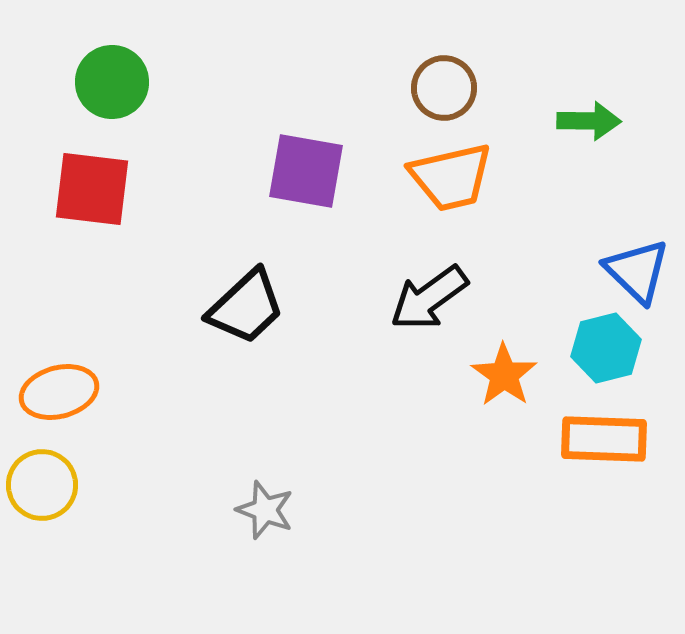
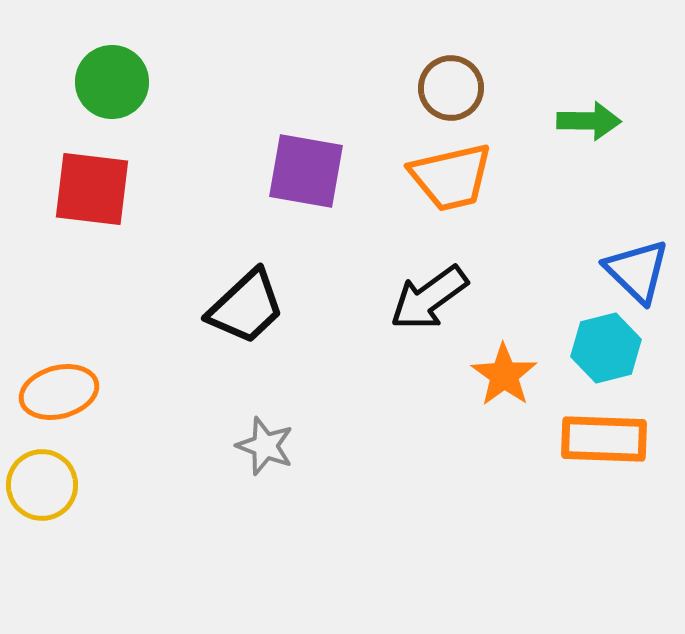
brown circle: moved 7 px right
gray star: moved 64 px up
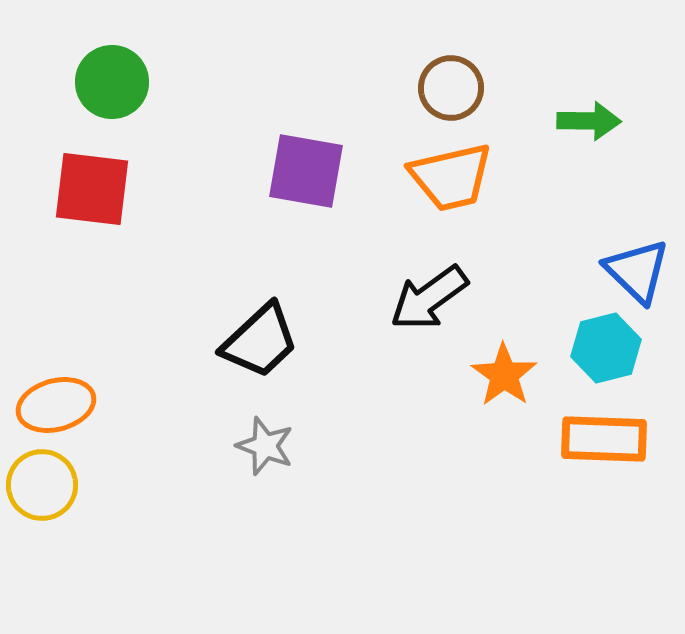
black trapezoid: moved 14 px right, 34 px down
orange ellipse: moved 3 px left, 13 px down
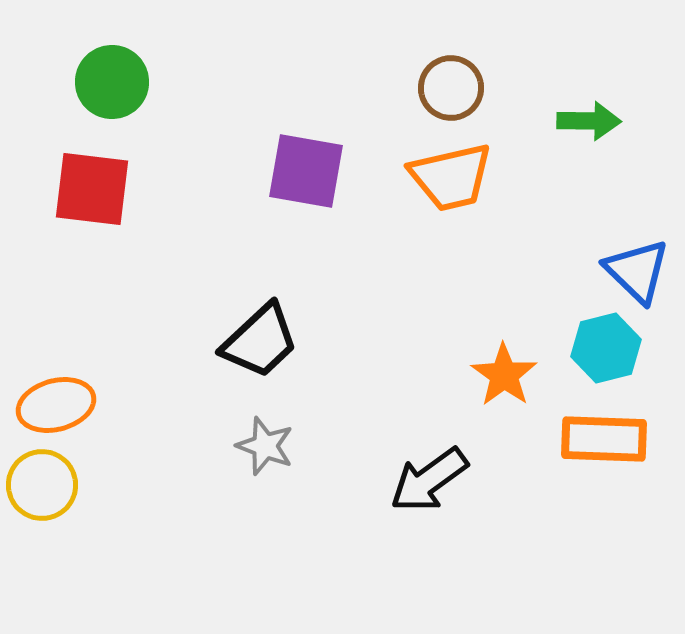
black arrow: moved 182 px down
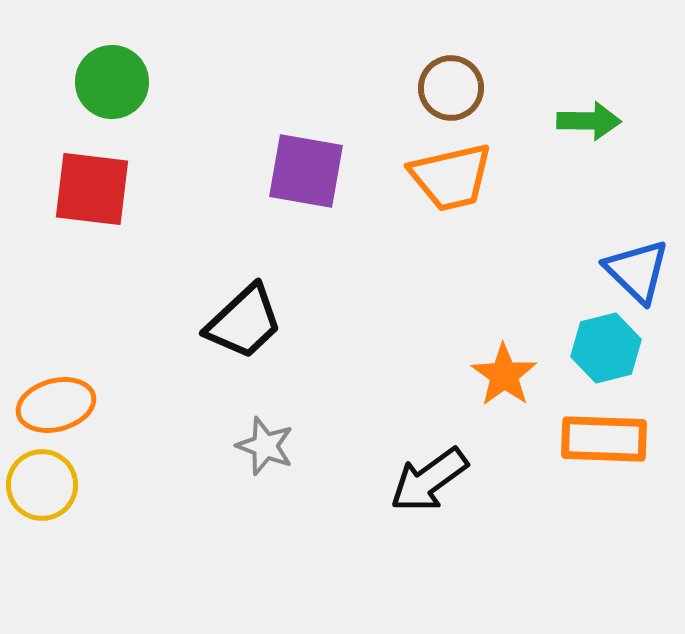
black trapezoid: moved 16 px left, 19 px up
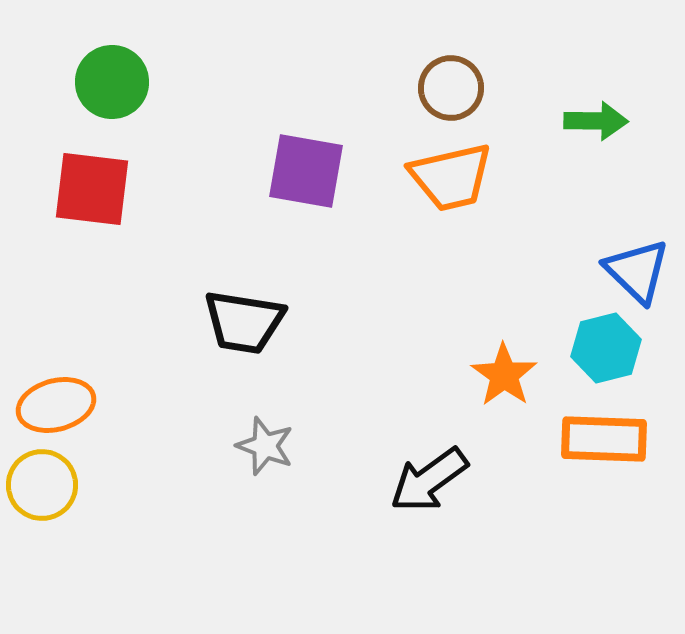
green arrow: moved 7 px right
black trapezoid: rotated 52 degrees clockwise
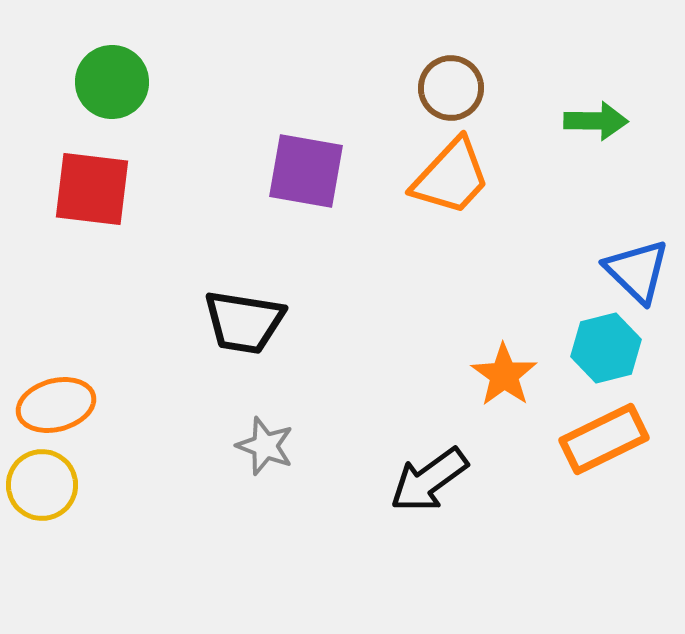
orange trapezoid: rotated 34 degrees counterclockwise
orange rectangle: rotated 28 degrees counterclockwise
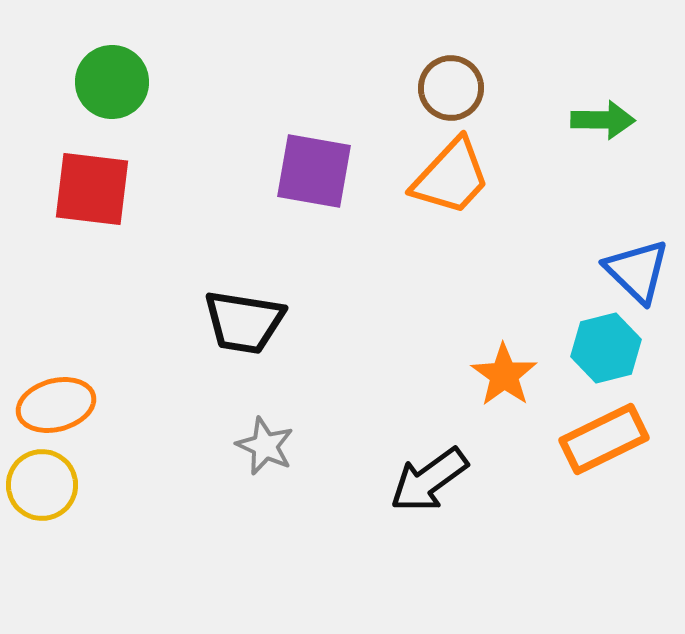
green arrow: moved 7 px right, 1 px up
purple square: moved 8 px right
gray star: rotated 4 degrees clockwise
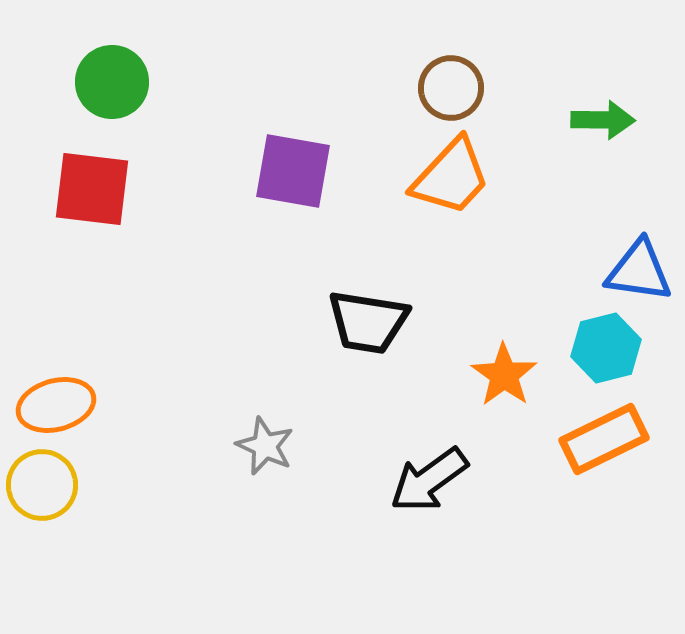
purple square: moved 21 px left
blue triangle: moved 2 px right; rotated 36 degrees counterclockwise
black trapezoid: moved 124 px right
